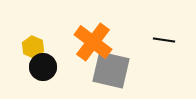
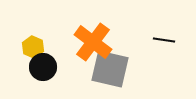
gray square: moved 1 px left, 1 px up
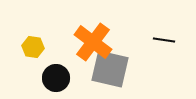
yellow hexagon: rotated 15 degrees counterclockwise
black circle: moved 13 px right, 11 px down
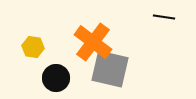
black line: moved 23 px up
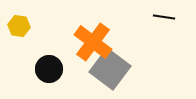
yellow hexagon: moved 14 px left, 21 px up
gray square: rotated 24 degrees clockwise
black circle: moved 7 px left, 9 px up
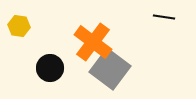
black circle: moved 1 px right, 1 px up
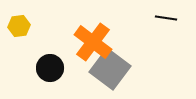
black line: moved 2 px right, 1 px down
yellow hexagon: rotated 15 degrees counterclockwise
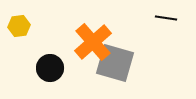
orange cross: rotated 12 degrees clockwise
gray square: moved 5 px right, 6 px up; rotated 21 degrees counterclockwise
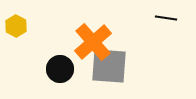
yellow hexagon: moved 3 px left; rotated 25 degrees counterclockwise
gray square: moved 6 px left, 3 px down; rotated 12 degrees counterclockwise
black circle: moved 10 px right, 1 px down
